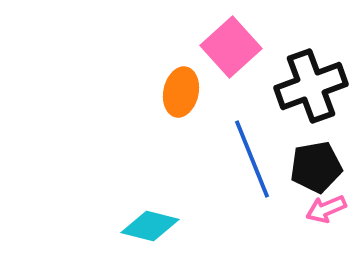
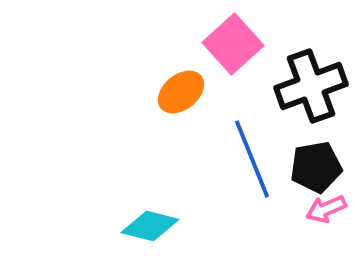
pink square: moved 2 px right, 3 px up
orange ellipse: rotated 39 degrees clockwise
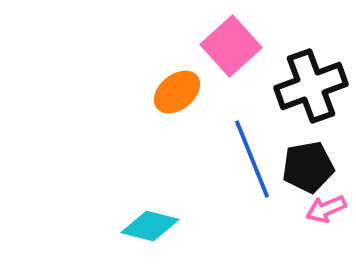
pink square: moved 2 px left, 2 px down
orange ellipse: moved 4 px left
black pentagon: moved 8 px left
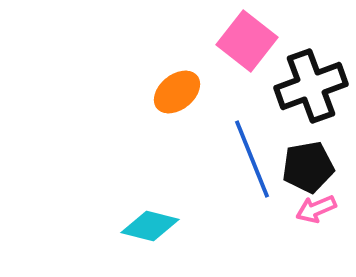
pink square: moved 16 px right, 5 px up; rotated 10 degrees counterclockwise
pink arrow: moved 10 px left
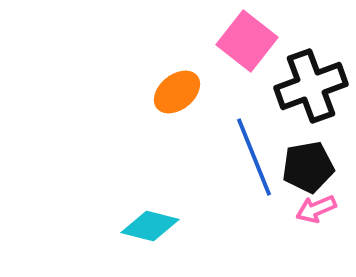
blue line: moved 2 px right, 2 px up
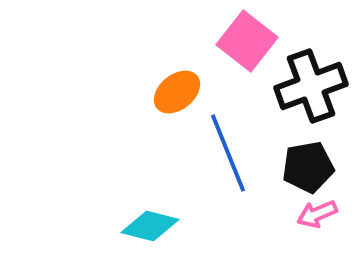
blue line: moved 26 px left, 4 px up
pink arrow: moved 1 px right, 5 px down
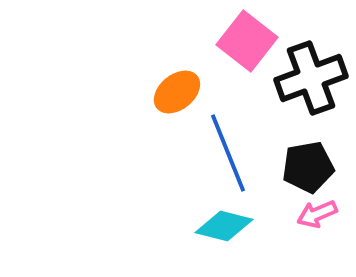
black cross: moved 8 px up
cyan diamond: moved 74 px right
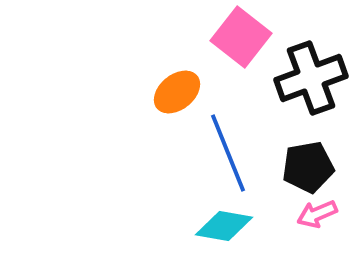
pink square: moved 6 px left, 4 px up
cyan diamond: rotated 4 degrees counterclockwise
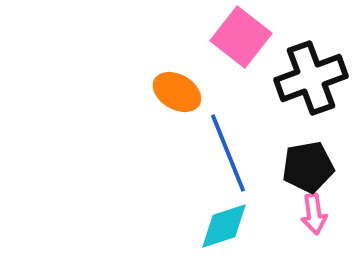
orange ellipse: rotated 69 degrees clockwise
pink arrow: moved 3 px left; rotated 75 degrees counterclockwise
cyan diamond: rotated 28 degrees counterclockwise
